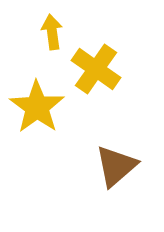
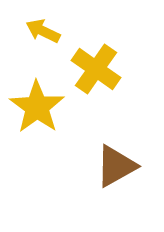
yellow arrow: moved 9 px left, 1 px up; rotated 56 degrees counterclockwise
brown triangle: rotated 12 degrees clockwise
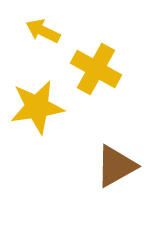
yellow cross: rotated 6 degrees counterclockwise
yellow star: rotated 28 degrees clockwise
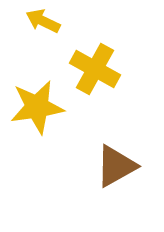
yellow arrow: moved 10 px up
yellow cross: moved 1 px left
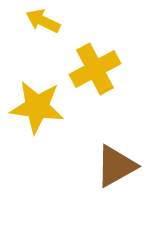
yellow cross: rotated 33 degrees clockwise
yellow star: rotated 16 degrees clockwise
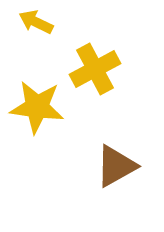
yellow arrow: moved 7 px left, 1 px down
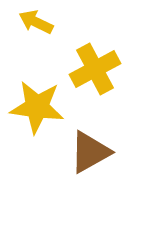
brown triangle: moved 26 px left, 14 px up
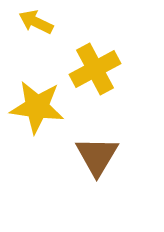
brown triangle: moved 7 px right, 4 px down; rotated 30 degrees counterclockwise
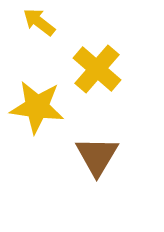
yellow arrow: moved 3 px right; rotated 12 degrees clockwise
yellow cross: moved 2 px right; rotated 21 degrees counterclockwise
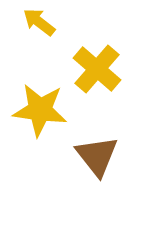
yellow star: moved 3 px right, 3 px down
brown triangle: rotated 9 degrees counterclockwise
